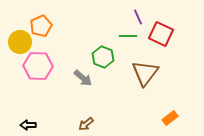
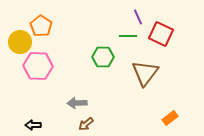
orange pentagon: rotated 15 degrees counterclockwise
green hexagon: rotated 20 degrees counterclockwise
gray arrow: moved 6 px left, 25 px down; rotated 138 degrees clockwise
black arrow: moved 5 px right
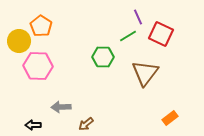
green line: rotated 30 degrees counterclockwise
yellow circle: moved 1 px left, 1 px up
gray arrow: moved 16 px left, 4 px down
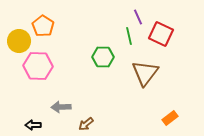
orange pentagon: moved 2 px right
green line: moved 1 px right; rotated 72 degrees counterclockwise
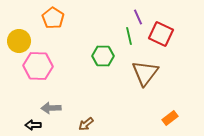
orange pentagon: moved 10 px right, 8 px up
green hexagon: moved 1 px up
gray arrow: moved 10 px left, 1 px down
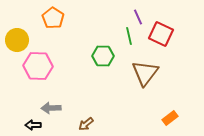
yellow circle: moved 2 px left, 1 px up
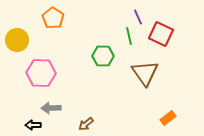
pink hexagon: moved 3 px right, 7 px down
brown triangle: rotated 12 degrees counterclockwise
orange rectangle: moved 2 px left
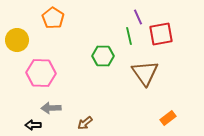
red square: rotated 35 degrees counterclockwise
brown arrow: moved 1 px left, 1 px up
